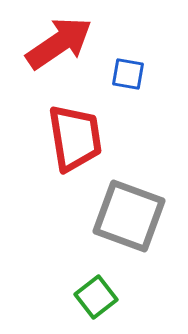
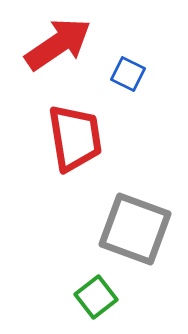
red arrow: moved 1 px left, 1 px down
blue square: rotated 16 degrees clockwise
gray square: moved 6 px right, 13 px down
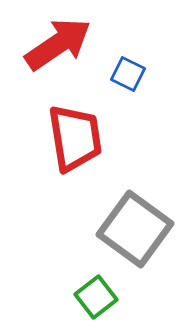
gray square: rotated 16 degrees clockwise
